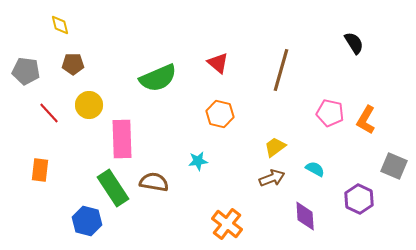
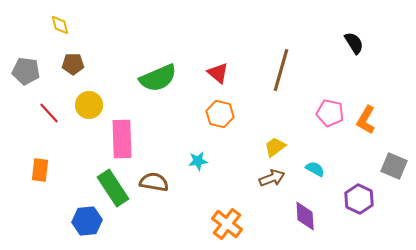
red triangle: moved 10 px down
blue hexagon: rotated 20 degrees counterclockwise
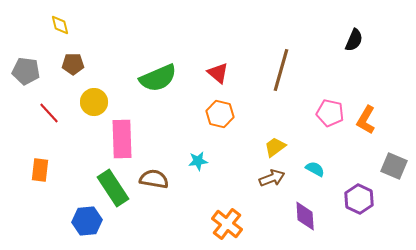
black semicircle: moved 3 px up; rotated 55 degrees clockwise
yellow circle: moved 5 px right, 3 px up
brown semicircle: moved 3 px up
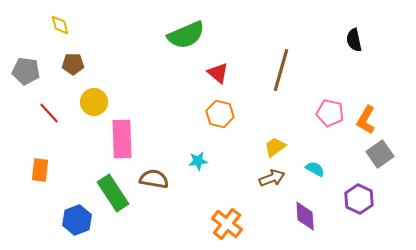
black semicircle: rotated 145 degrees clockwise
green semicircle: moved 28 px right, 43 px up
gray square: moved 14 px left, 12 px up; rotated 32 degrees clockwise
green rectangle: moved 5 px down
blue hexagon: moved 10 px left, 1 px up; rotated 16 degrees counterclockwise
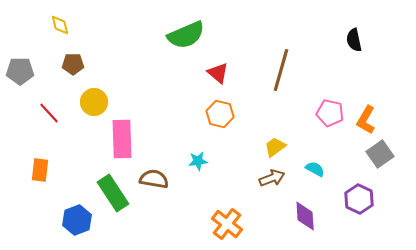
gray pentagon: moved 6 px left; rotated 8 degrees counterclockwise
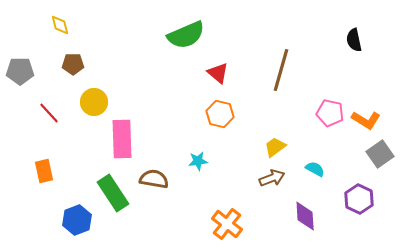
orange L-shape: rotated 88 degrees counterclockwise
orange rectangle: moved 4 px right, 1 px down; rotated 20 degrees counterclockwise
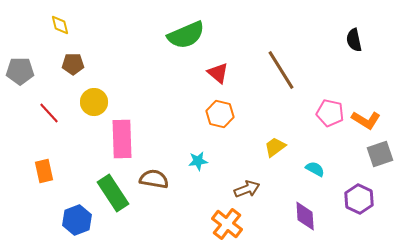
brown line: rotated 48 degrees counterclockwise
gray square: rotated 16 degrees clockwise
brown arrow: moved 25 px left, 11 px down
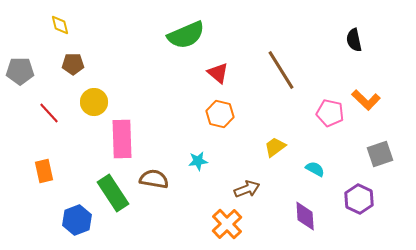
orange L-shape: moved 20 px up; rotated 12 degrees clockwise
orange cross: rotated 8 degrees clockwise
